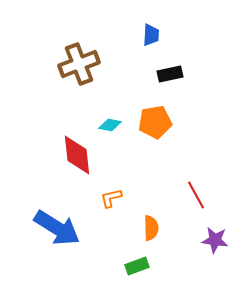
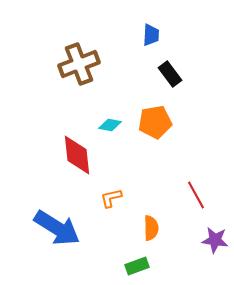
black rectangle: rotated 65 degrees clockwise
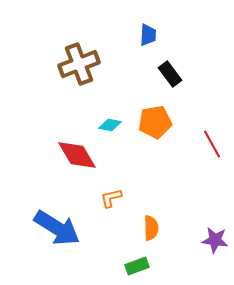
blue trapezoid: moved 3 px left
red diamond: rotated 24 degrees counterclockwise
red line: moved 16 px right, 51 px up
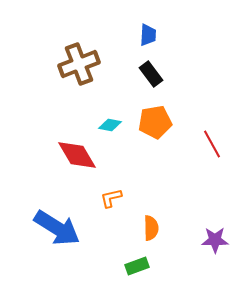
black rectangle: moved 19 px left
purple star: rotated 8 degrees counterclockwise
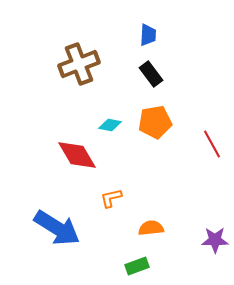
orange semicircle: rotated 95 degrees counterclockwise
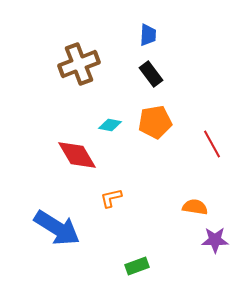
orange semicircle: moved 44 px right, 21 px up; rotated 15 degrees clockwise
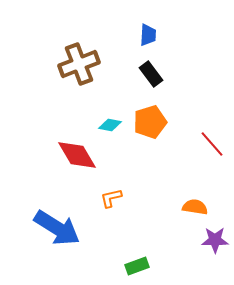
orange pentagon: moved 5 px left; rotated 8 degrees counterclockwise
red line: rotated 12 degrees counterclockwise
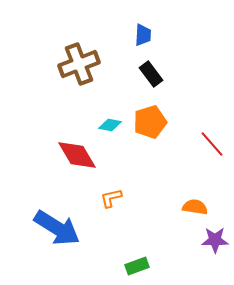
blue trapezoid: moved 5 px left
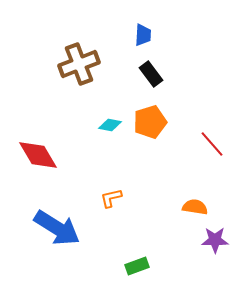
red diamond: moved 39 px left
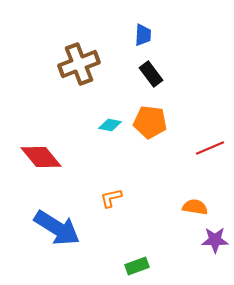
orange pentagon: rotated 24 degrees clockwise
red line: moved 2 px left, 4 px down; rotated 72 degrees counterclockwise
red diamond: moved 3 px right, 2 px down; rotated 9 degrees counterclockwise
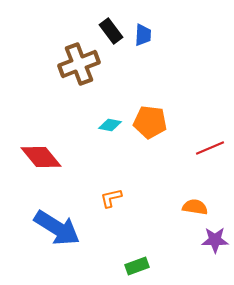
black rectangle: moved 40 px left, 43 px up
